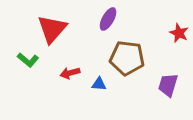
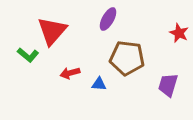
red triangle: moved 2 px down
green L-shape: moved 5 px up
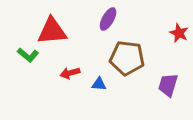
red triangle: rotated 44 degrees clockwise
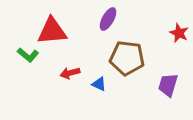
blue triangle: rotated 21 degrees clockwise
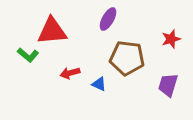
red star: moved 8 px left, 6 px down; rotated 30 degrees clockwise
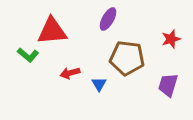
blue triangle: rotated 35 degrees clockwise
